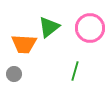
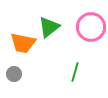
pink circle: moved 1 px right, 1 px up
orange trapezoid: moved 1 px left, 1 px up; rotated 8 degrees clockwise
green line: moved 1 px down
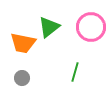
gray circle: moved 8 px right, 4 px down
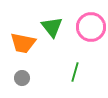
green triangle: moved 3 px right; rotated 30 degrees counterclockwise
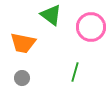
green triangle: moved 1 px left, 12 px up; rotated 15 degrees counterclockwise
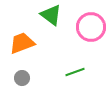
orange trapezoid: moved 1 px left; rotated 148 degrees clockwise
green line: rotated 54 degrees clockwise
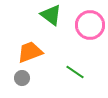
pink circle: moved 1 px left, 2 px up
orange trapezoid: moved 8 px right, 9 px down
green line: rotated 54 degrees clockwise
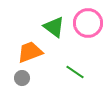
green triangle: moved 3 px right, 12 px down
pink circle: moved 2 px left, 2 px up
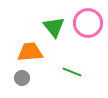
green triangle: rotated 15 degrees clockwise
orange trapezoid: rotated 16 degrees clockwise
green line: moved 3 px left; rotated 12 degrees counterclockwise
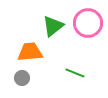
green triangle: moved 1 px left, 1 px up; rotated 30 degrees clockwise
green line: moved 3 px right, 1 px down
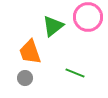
pink circle: moved 6 px up
orange trapezoid: rotated 104 degrees counterclockwise
gray circle: moved 3 px right
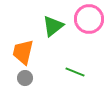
pink circle: moved 1 px right, 2 px down
orange trapezoid: moved 7 px left; rotated 32 degrees clockwise
green line: moved 1 px up
